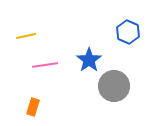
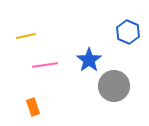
orange rectangle: rotated 36 degrees counterclockwise
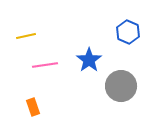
gray circle: moved 7 px right
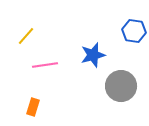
blue hexagon: moved 6 px right, 1 px up; rotated 15 degrees counterclockwise
yellow line: rotated 36 degrees counterclockwise
blue star: moved 4 px right, 5 px up; rotated 20 degrees clockwise
orange rectangle: rotated 36 degrees clockwise
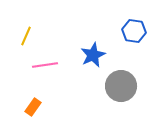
yellow line: rotated 18 degrees counterclockwise
blue star: rotated 10 degrees counterclockwise
orange rectangle: rotated 18 degrees clockwise
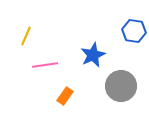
orange rectangle: moved 32 px right, 11 px up
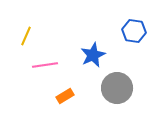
gray circle: moved 4 px left, 2 px down
orange rectangle: rotated 24 degrees clockwise
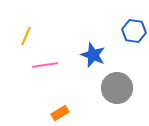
blue star: rotated 25 degrees counterclockwise
orange rectangle: moved 5 px left, 17 px down
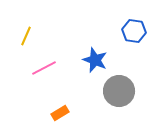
blue star: moved 2 px right, 5 px down
pink line: moved 1 px left, 3 px down; rotated 20 degrees counterclockwise
gray circle: moved 2 px right, 3 px down
